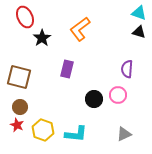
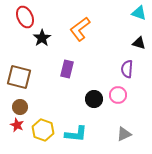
black triangle: moved 11 px down
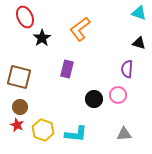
gray triangle: rotated 21 degrees clockwise
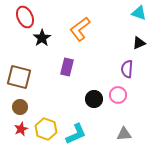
black triangle: rotated 40 degrees counterclockwise
purple rectangle: moved 2 px up
red star: moved 4 px right, 4 px down; rotated 24 degrees clockwise
yellow hexagon: moved 3 px right, 1 px up
cyan L-shape: rotated 30 degrees counterclockwise
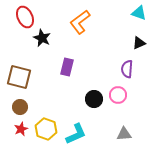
orange L-shape: moved 7 px up
black star: rotated 12 degrees counterclockwise
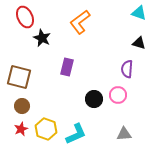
black triangle: rotated 40 degrees clockwise
brown circle: moved 2 px right, 1 px up
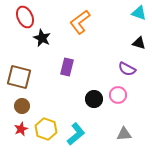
purple semicircle: rotated 66 degrees counterclockwise
cyan L-shape: rotated 15 degrees counterclockwise
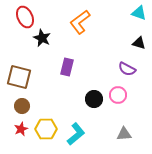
yellow hexagon: rotated 20 degrees counterclockwise
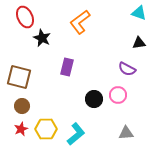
black triangle: rotated 24 degrees counterclockwise
gray triangle: moved 2 px right, 1 px up
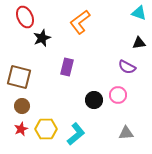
black star: rotated 24 degrees clockwise
purple semicircle: moved 2 px up
black circle: moved 1 px down
